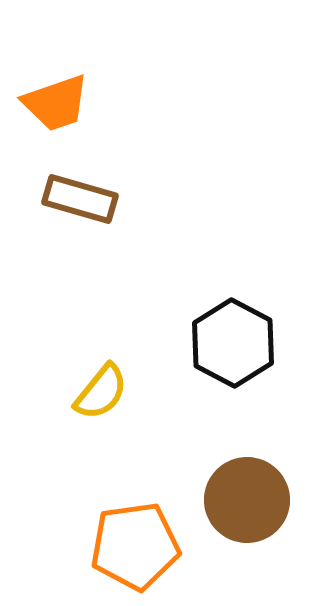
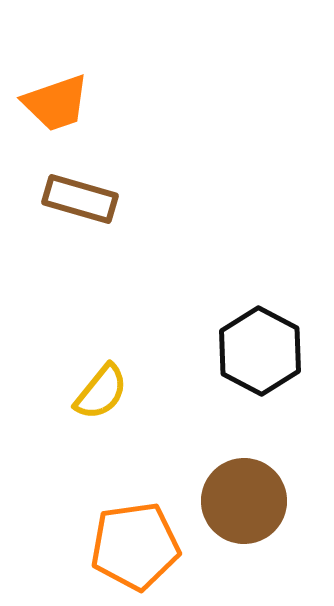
black hexagon: moved 27 px right, 8 px down
brown circle: moved 3 px left, 1 px down
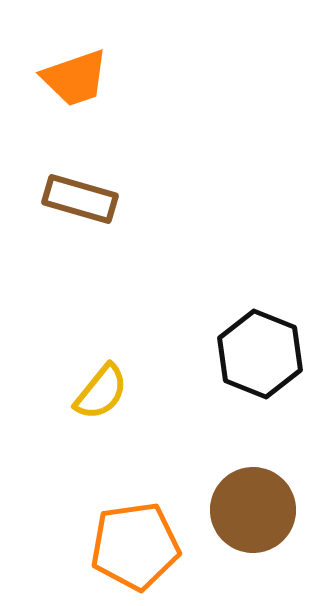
orange trapezoid: moved 19 px right, 25 px up
black hexagon: moved 3 px down; rotated 6 degrees counterclockwise
brown circle: moved 9 px right, 9 px down
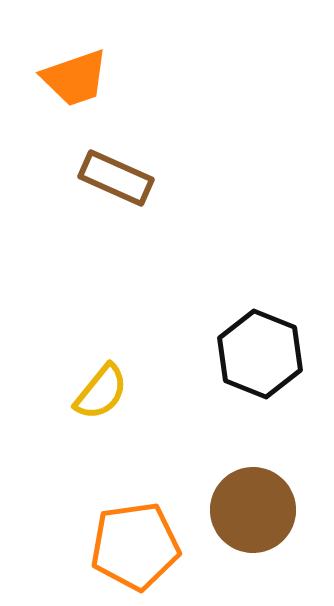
brown rectangle: moved 36 px right, 21 px up; rotated 8 degrees clockwise
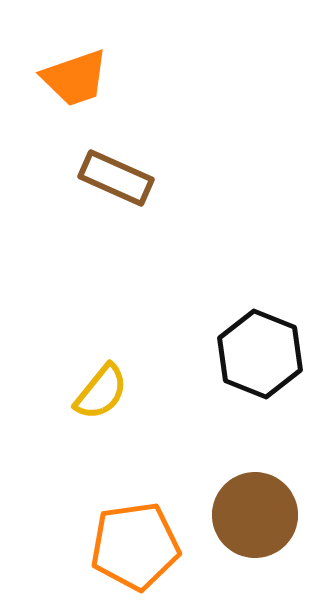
brown circle: moved 2 px right, 5 px down
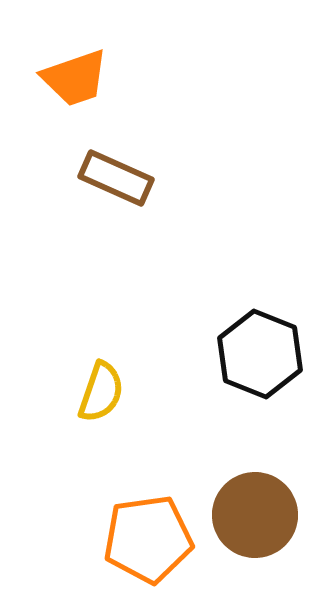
yellow semicircle: rotated 20 degrees counterclockwise
orange pentagon: moved 13 px right, 7 px up
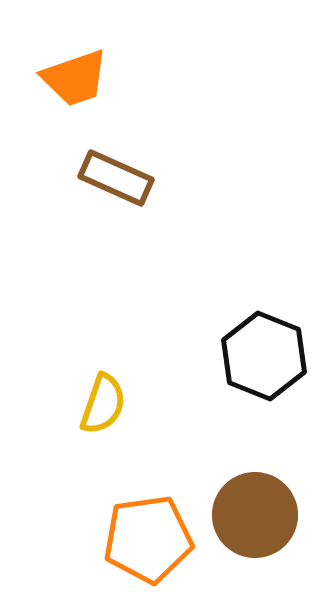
black hexagon: moved 4 px right, 2 px down
yellow semicircle: moved 2 px right, 12 px down
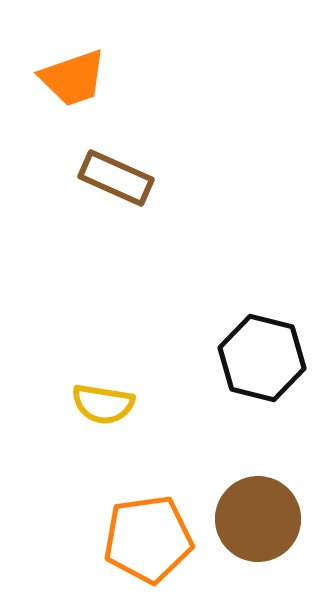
orange trapezoid: moved 2 px left
black hexagon: moved 2 px left, 2 px down; rotated 8 degrees counterclockwise
yellow semicircle: rotated 80 degrees clockwise
brown circle: moved 3 px right, 4 px down
